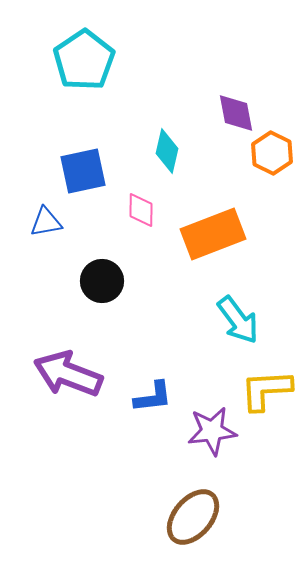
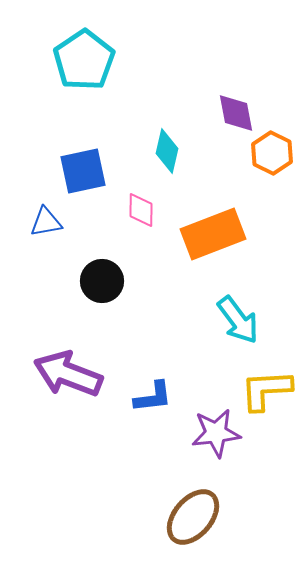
purple star: moved 4 px right, 2 px down
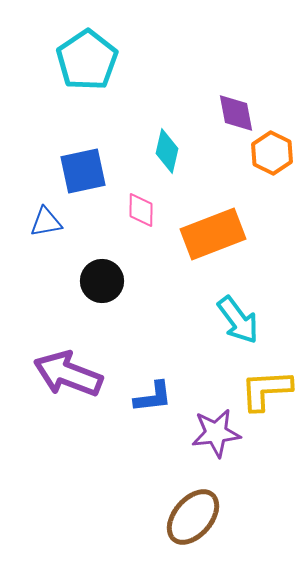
cyan pentagon: moved 3 px right
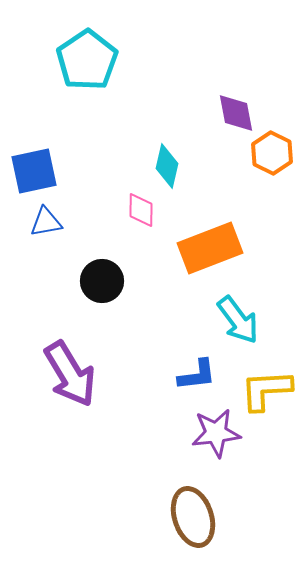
cyan diamond: moved 15 px down
blue square: moved 49 px left
orange rectangle: moved 3 px left, 14 px down
purple arrow: moved 2 px right; rotated 142 degrees counterclockwise
blue L-shape: moved 44 px right, 22 px up
brown ellipse: rotated 58 degrees counterclockwise
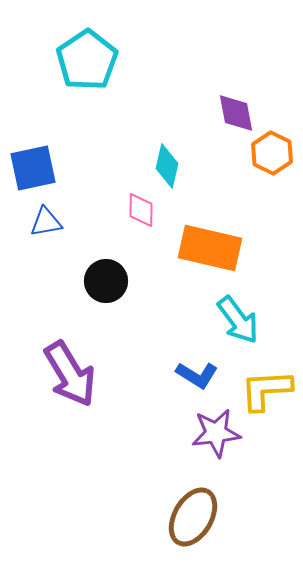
blue square: moved 1 px left, 3 px up
orange rectangle: rotated 34 degrees clockwise
black circle: moved 4 px right
blue L-shape: rotated 39 degrees clockwise
brown ellipse: rotated 48 degrees clockwise
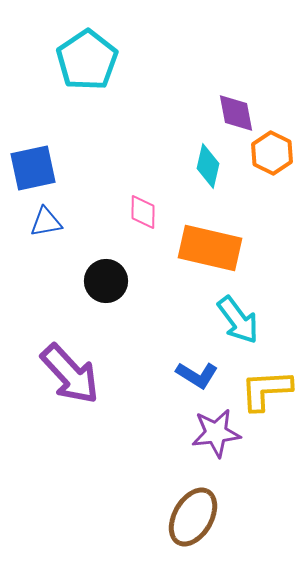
cyan diamond: moved 41 px right
pink diamond: moved 2 px right, 2 px down
purple arrow: rotated 12 degrees counterclockwise
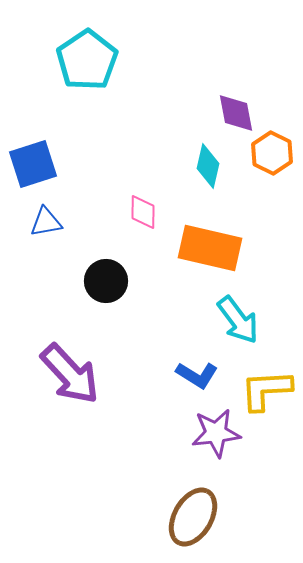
blue square: moved 4 px up; rotated 6 degrees counterclockwise
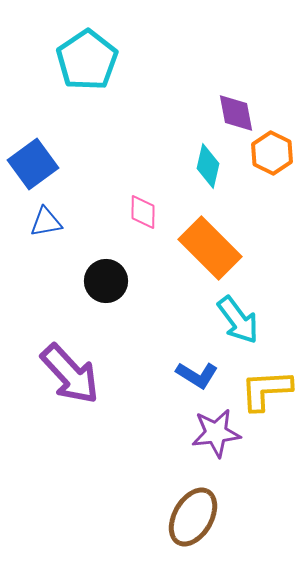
blue square: rotated 18 degrees counterclockwise
orange rectangle: rotated 32 degrees clockwise
